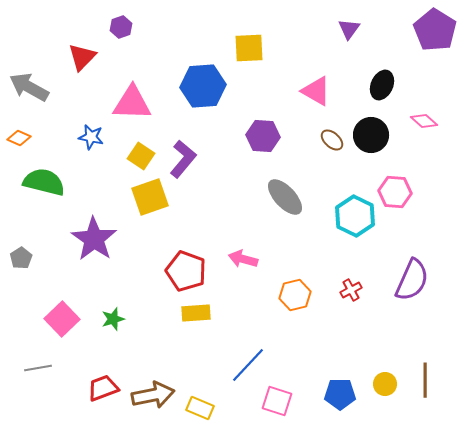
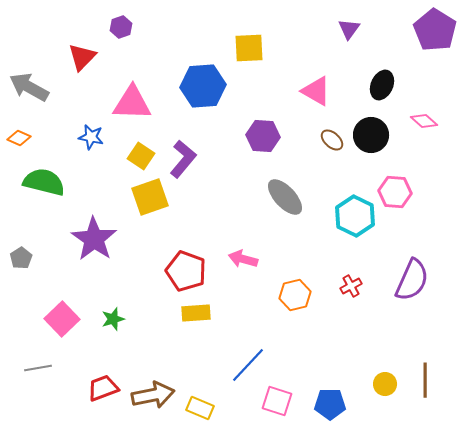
red cross at (351, 290): moved 4 px up
blue pentagon at (340, 394): moved 10 px left, 10 px down
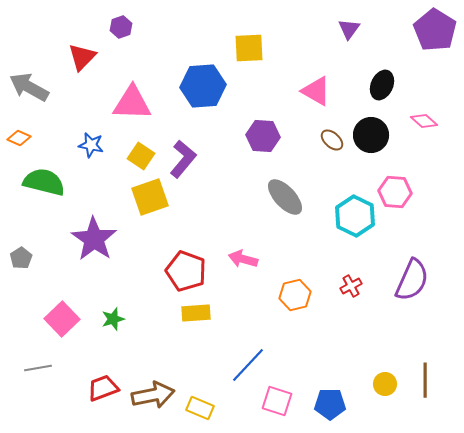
blue star at (91, 137): moved 8 px down
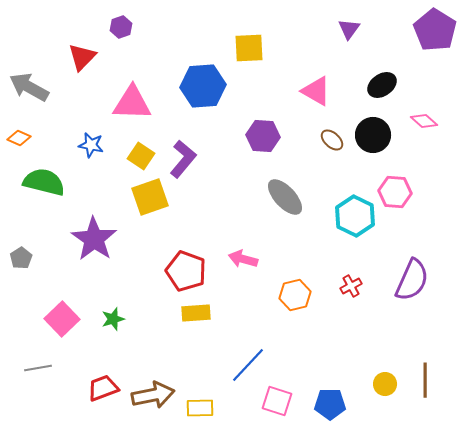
black ellipse at (382, 85): rotated 32 degrees clockwise
black circle at (371, 135): moved 2 px right
yellow rectangle at (200, 408): rotated 24 degrees counterclockwise
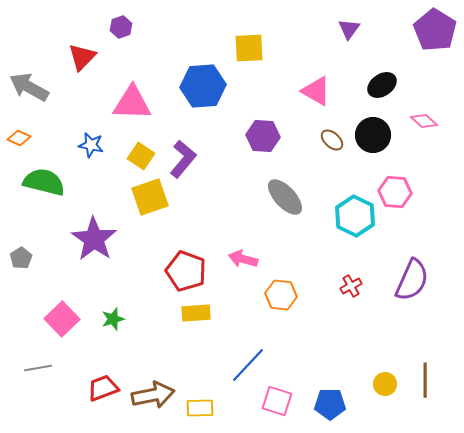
orange hexagon at (295, 295): moved 14 px left; rotated 20 degrees clockwise
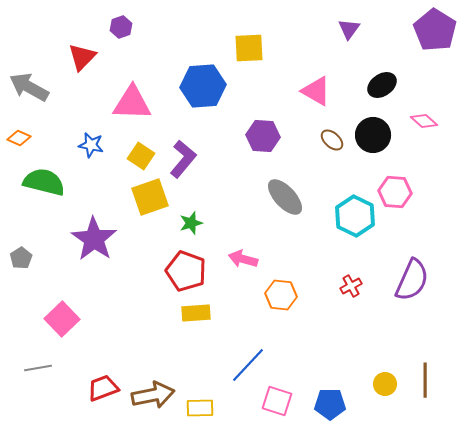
green star at (113, 319): moved 78 px right, 96 px up
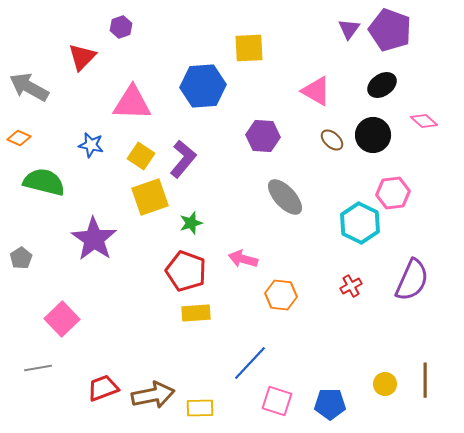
purple pentagon at (435, 30): moved 45 px left; rotated 12 degrees counterclockwise
pink hexagon at (395, 192): moved 2 px left, 1 px down; rotated 12 degrees counterclockwise
cyan hexagon at (355, 216): moved 5 px right, 7 px down
blue line at (248, 365): moved 2 px right, 2 px up
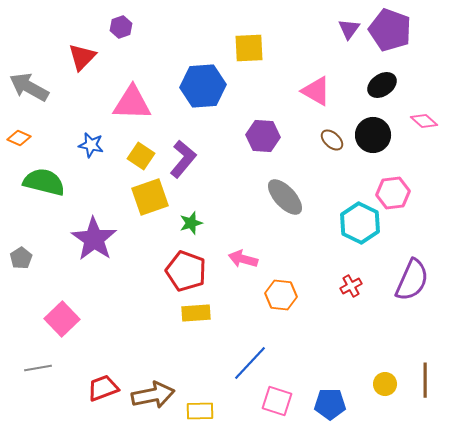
yellow rectangle at (200, 408): moved 3 px down
